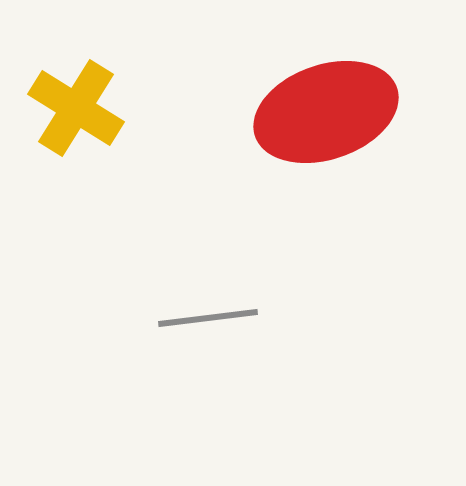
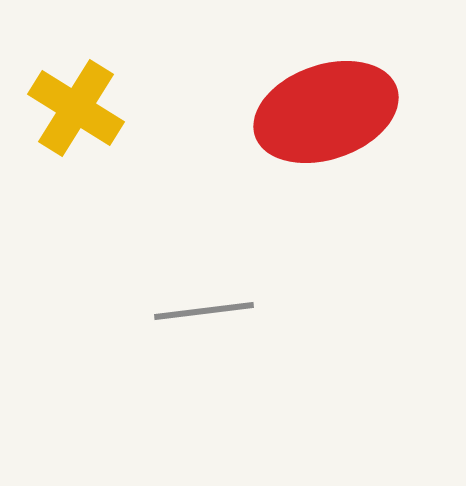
gray line: moved 4 px left, 7 px up
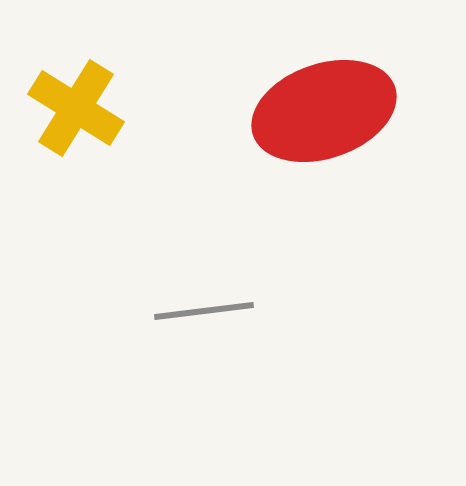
red ellipse: moved 2 px left, 1 px up
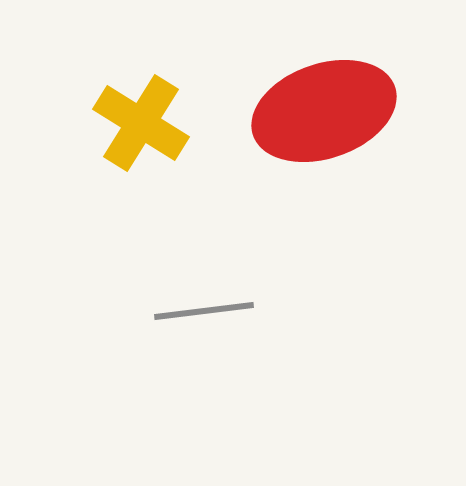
yellow cross: moved 65 px right, 15 px down
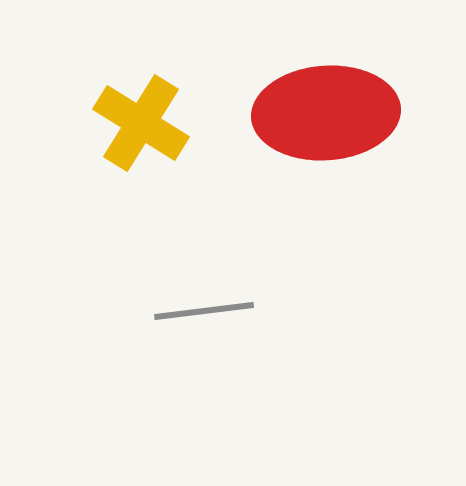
red ellipse: moved 2 px right, 2 px down; rotated 15 degrees clockwise
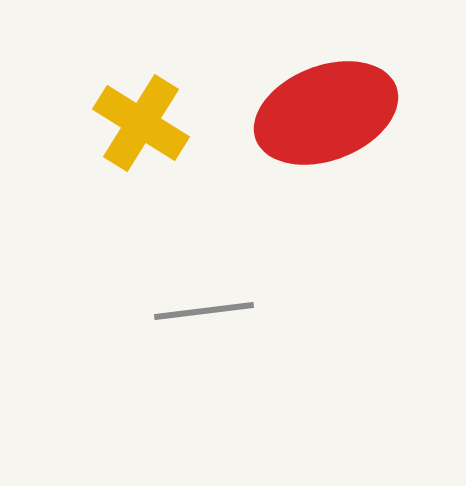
red ellipse: rotated 17 degrees counterclockwise
